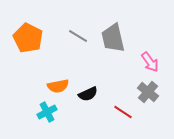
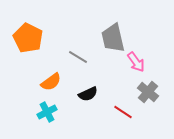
gray line: moved 21 px down
pink arrow: moved 14 px left
orange semicircle: moved 7 px left, 4 px up; rotated 25 degrees counterclockwise
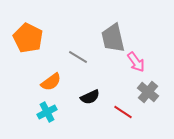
black semicircle: moved 2 px right, 3 px down
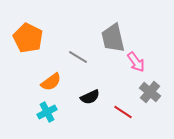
gray cross: moved 2 px right
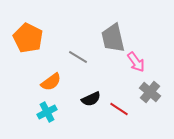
black semicircle: moved 1 px right, 2 px down
red line: moved 4 px left, 3 px up
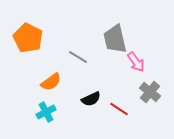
gray trapezoid: moved 2 px right, 1 px down
cyan cross: moved 1 px left
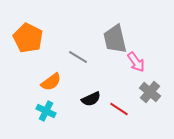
cyan cross: moved 1 px up; rotated 36 degrees counterclockwise
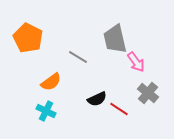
gray cross: moved 2 px left, 1 px down
black semicircle: moved 6 px right
